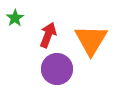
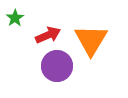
red arrow: rotated 45 degrees clockwise
purple circle: moved 3 px up
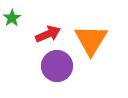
green star: moved 3 px left
red arrow: moved 1 px up
